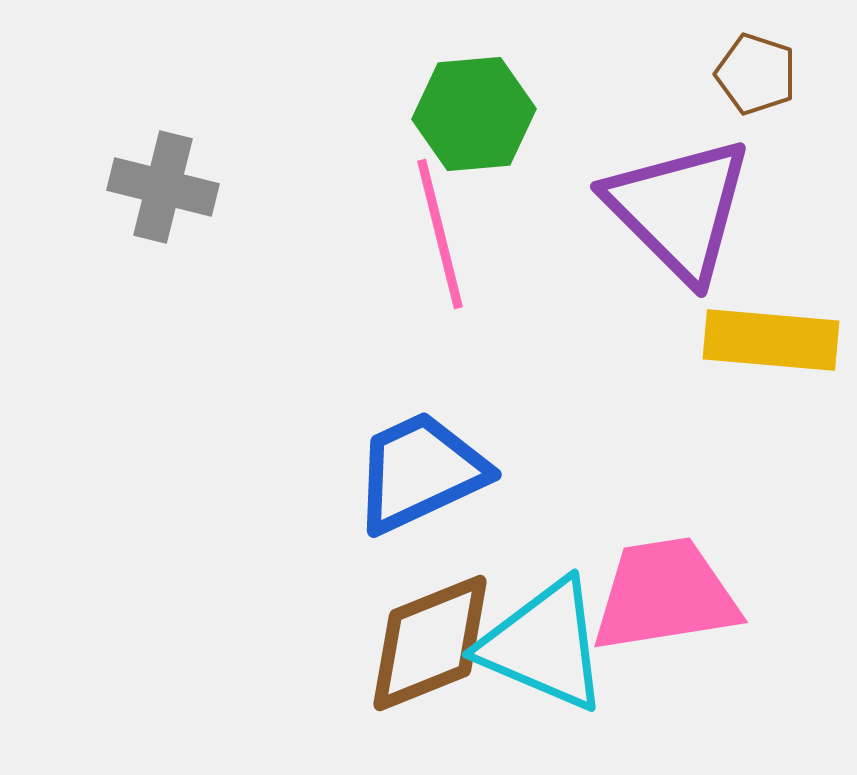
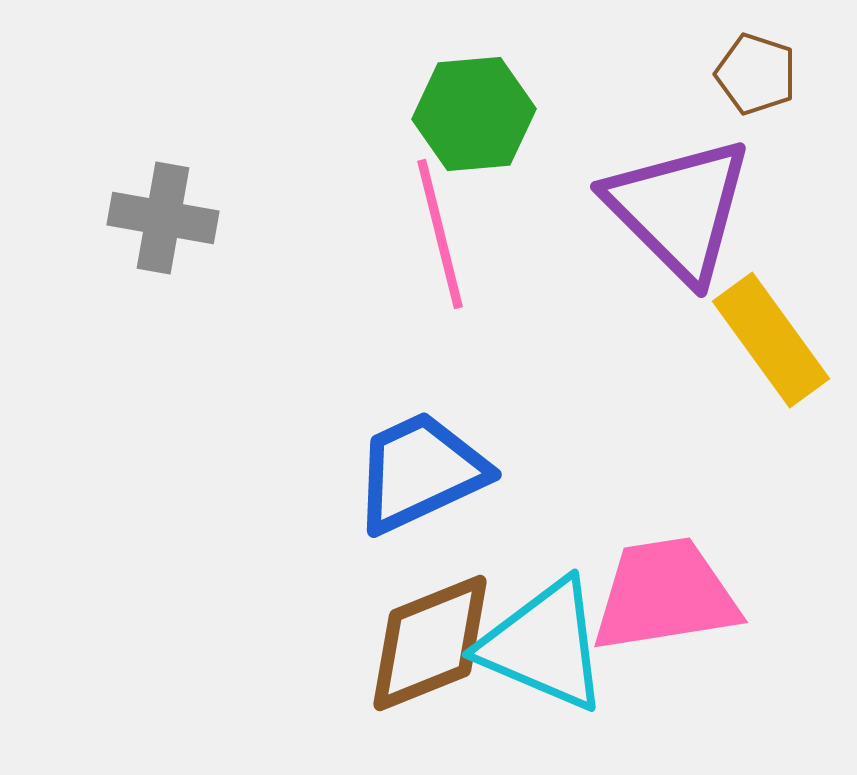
gray cross: moved 31 px down; rotated 4 degrees counterclockwise
yellow rectangle: rotated 49 degrees clockwise
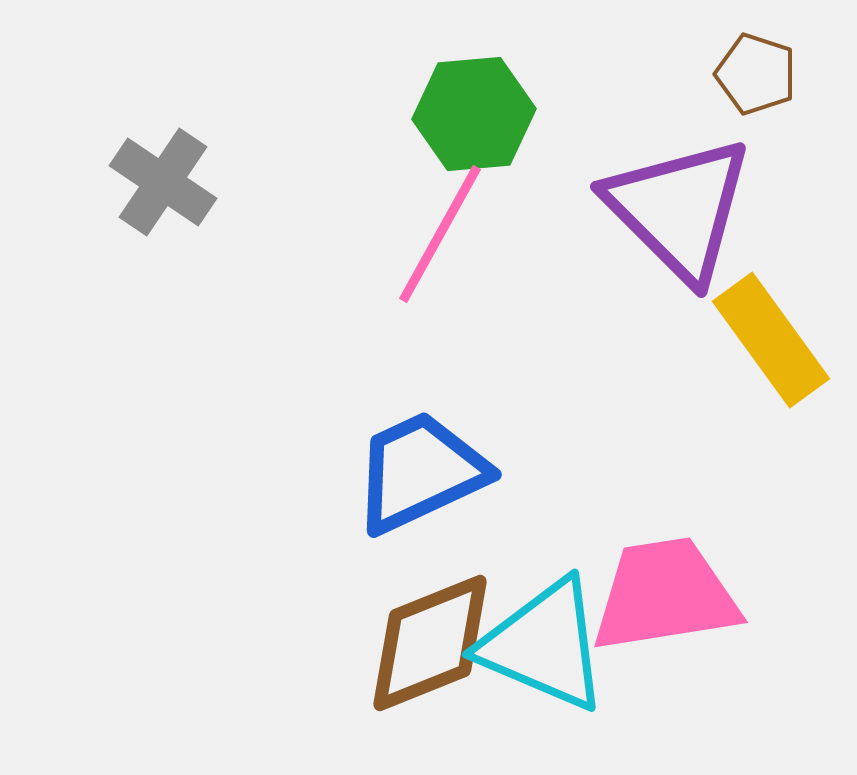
gray cross: moved 36 px up; rotated 24 degrees clockwise
pink line: rotated 43 degrees clockwise
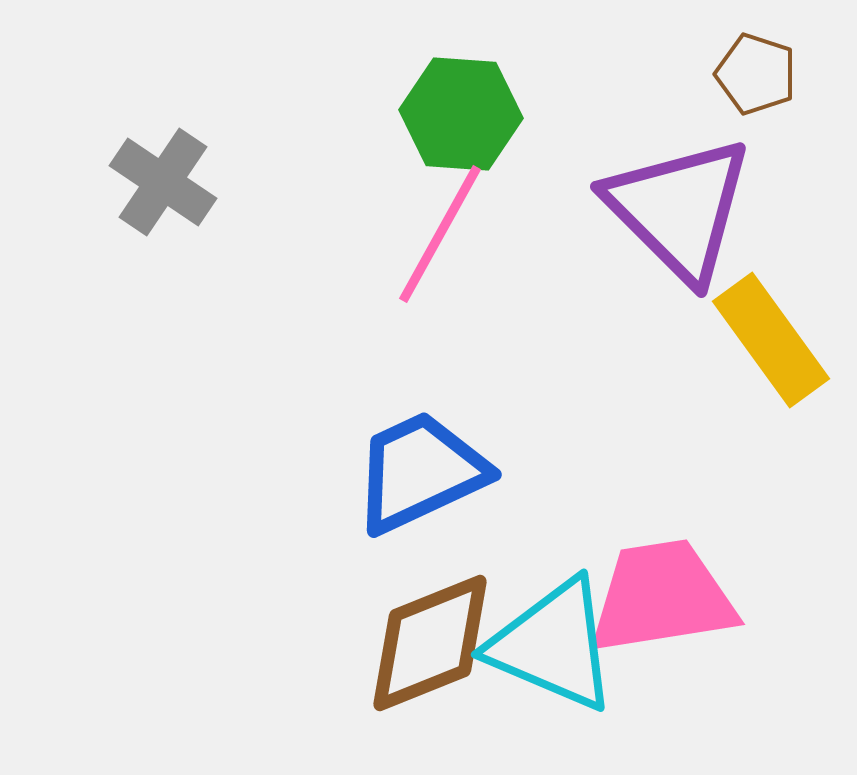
green hexagon: moved 13 px left; rotated 9 degrees clockwise
pink trapezoid: moved 3 px left, 2 px down
cyan triangle: moved 9 px right
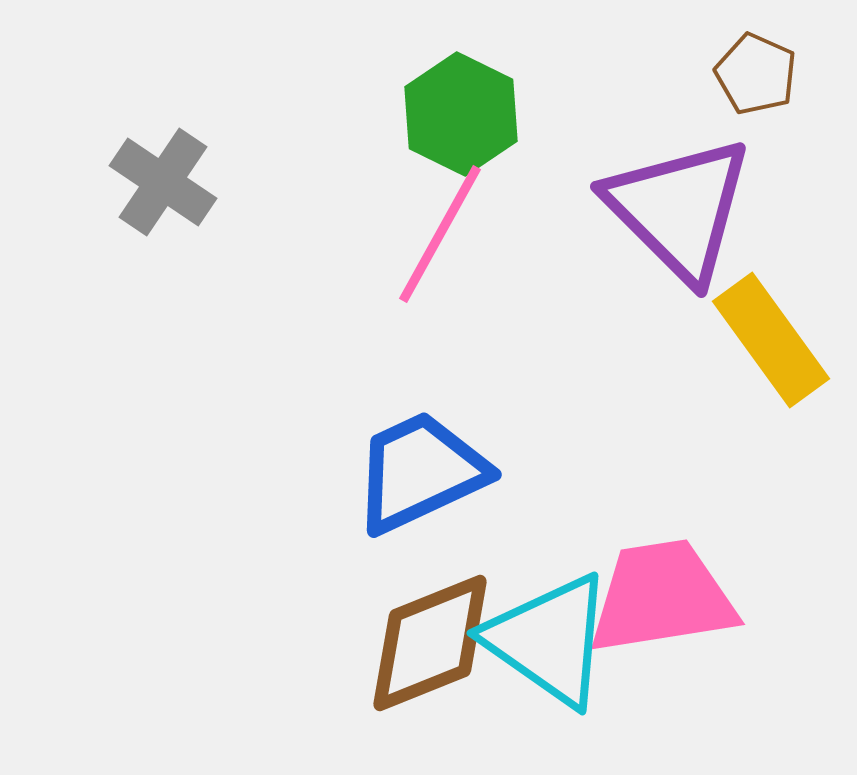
brown pentagon: rotated 6 degrees clockwise
green hexagon: rotated 22 degrees clockwise
cyan triangle: moved 4 px left, 5 px up; rotated 12 degrees clockwise
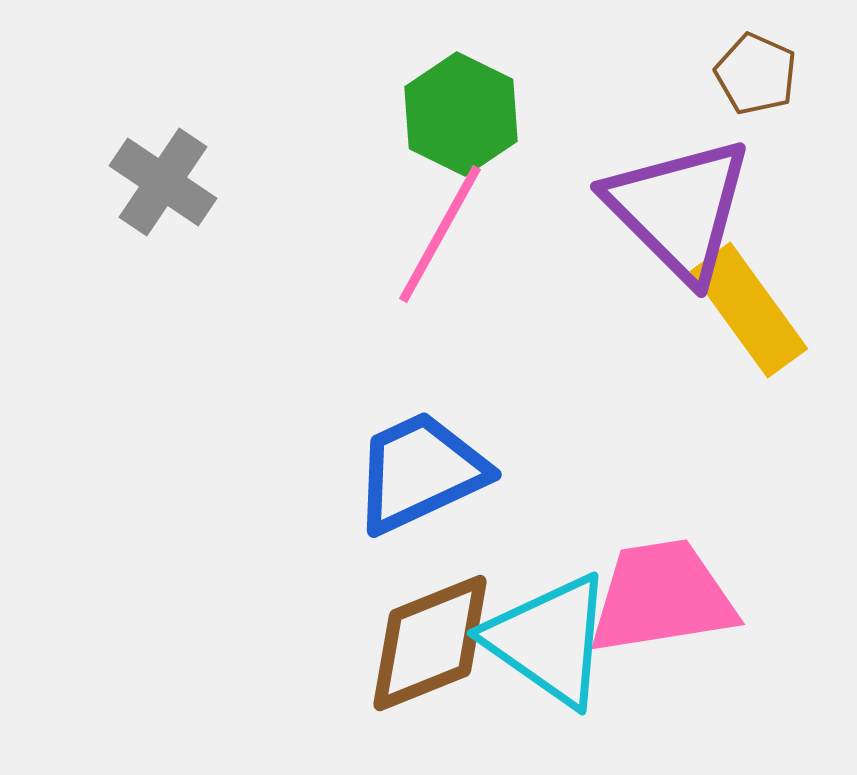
yellow rectangle: moved 22 px left, 30 px up
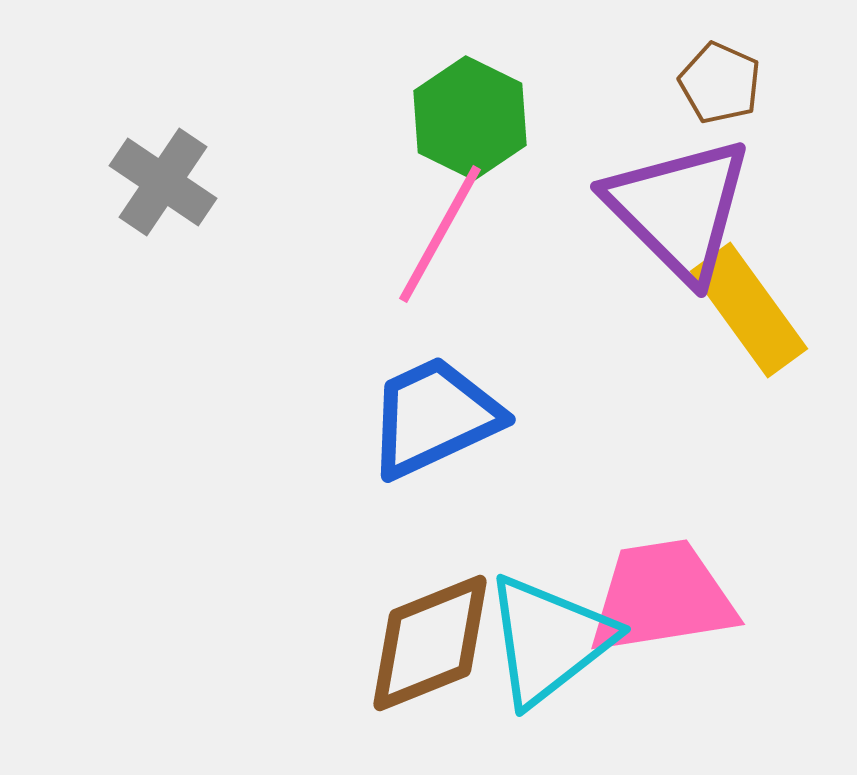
brown pentagon: moved 36 px left, 9 px down
green hexagon: moved 9 px right, 4 px down
blue trapezoid: moved 14 px right, 55 px up
cyan triangle: rotated 47 degrees clockwise
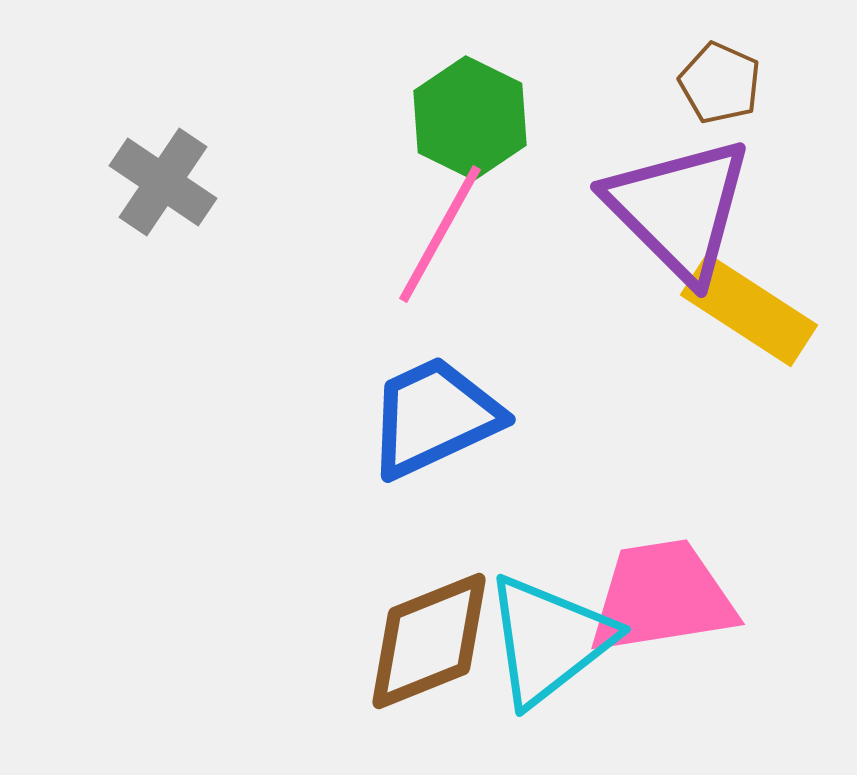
yellow rectangle: rotated 21 degrees counterclockwise
brown diamond: moved 1 px left, 2 px up
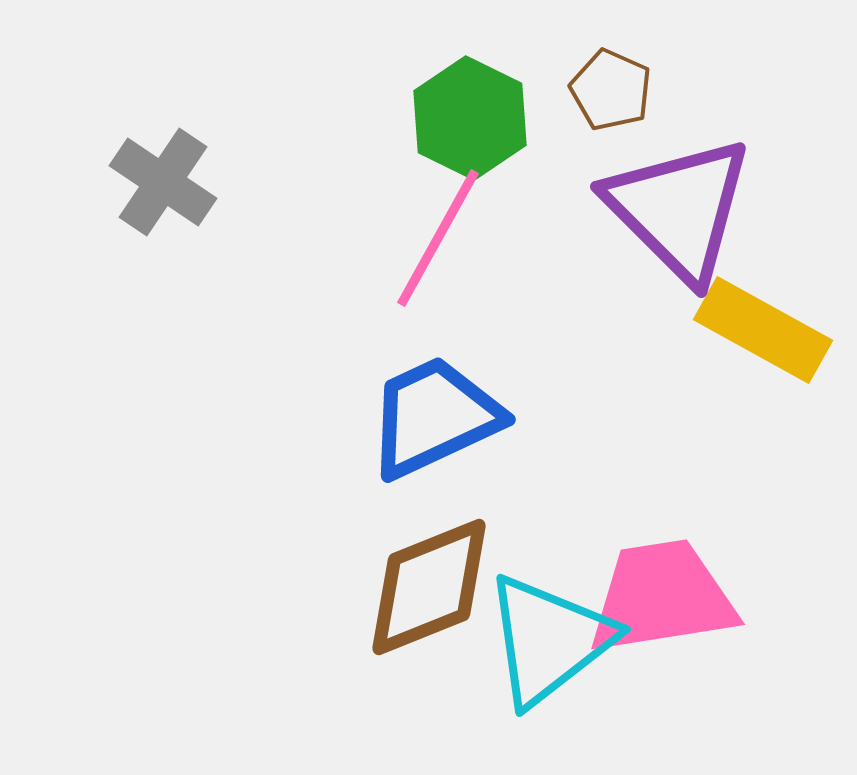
brown pentagon: moved 109 px left, 7 px down
pink line: moved 2 px left, 4 px down
yellow rectangle: moved 14 px right, 20 px down; rotated 4 degrees counterclockwise
brown diamond: moved 54 px up
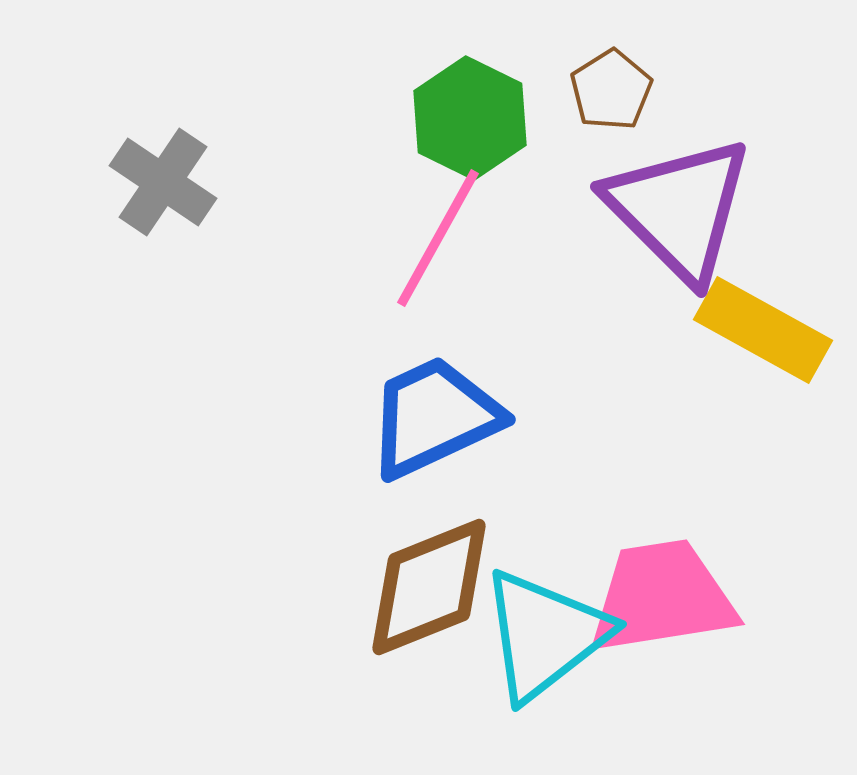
brown pentagon: rotated 16 degrees clockwise
cyan triangle: moved 4 px left, 5 px up
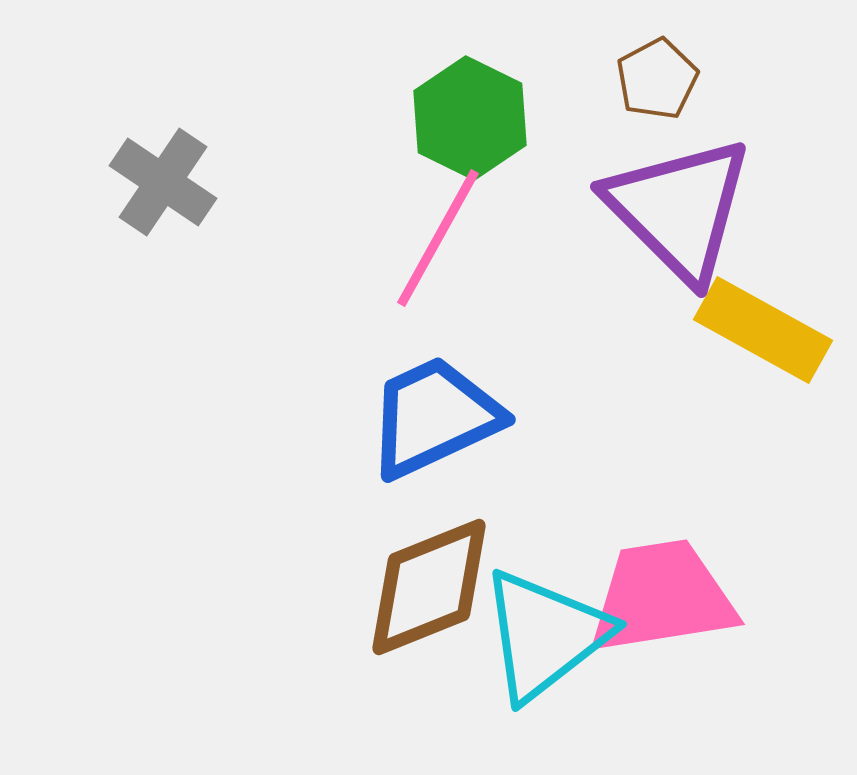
brown pentagon: moved 46 px right, 11 px up; rotated 4 degrees clockwise
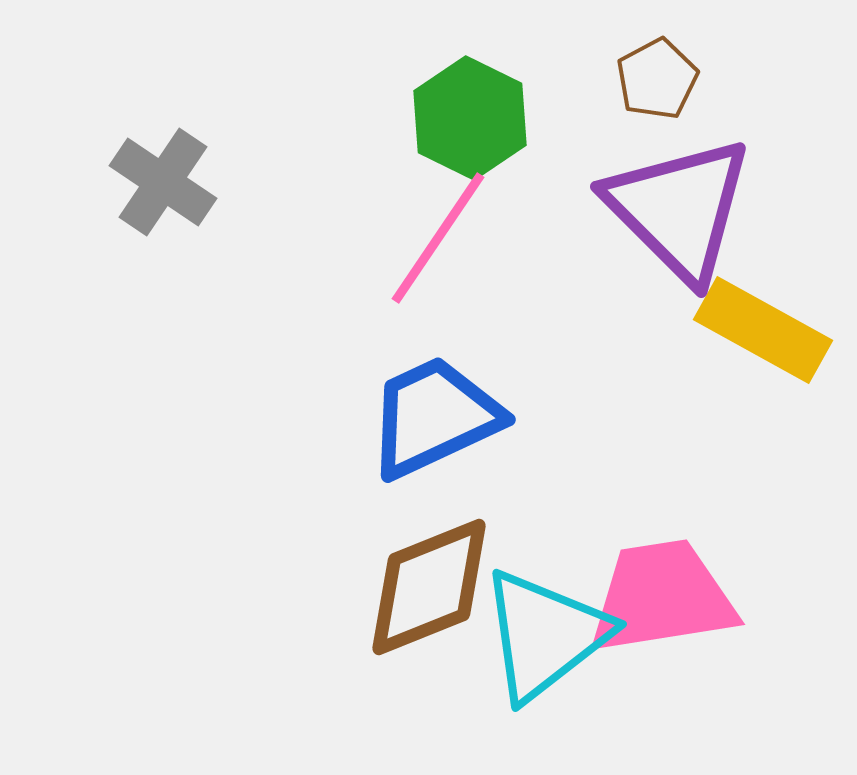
pink line: rotated 5 degrees clockwise
